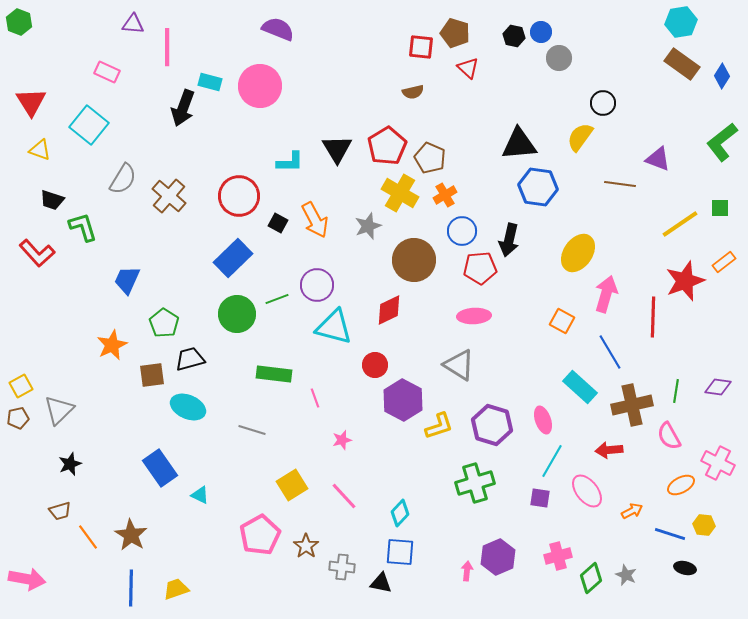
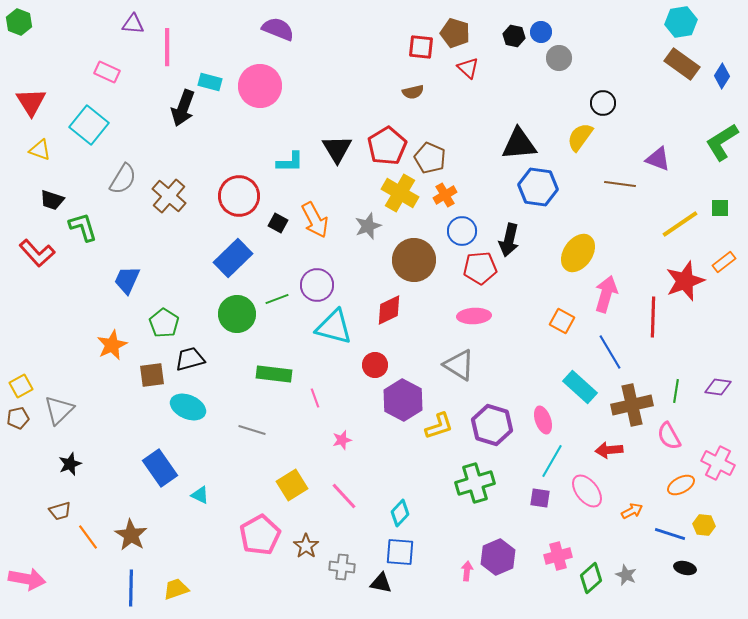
green L-shape at (722, 142): rotated 6 degrees clockwise
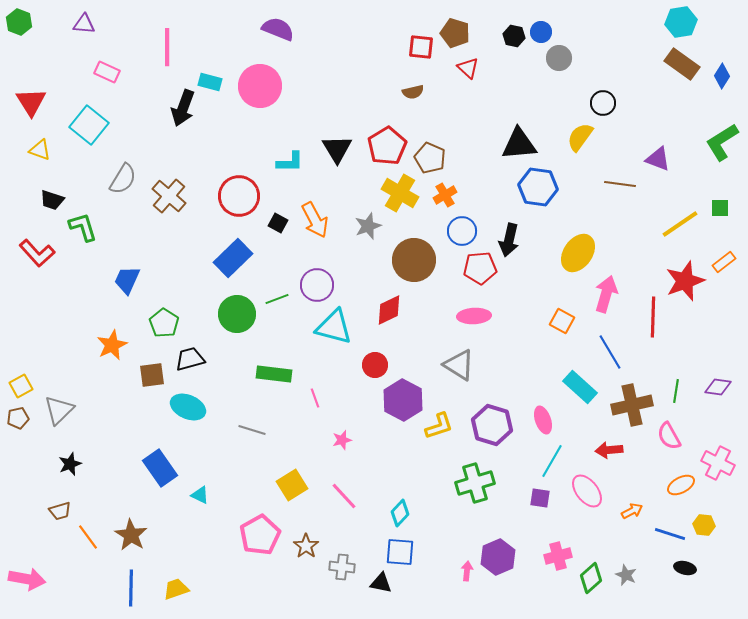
purple triangle at (133, 24): moved 49 px left
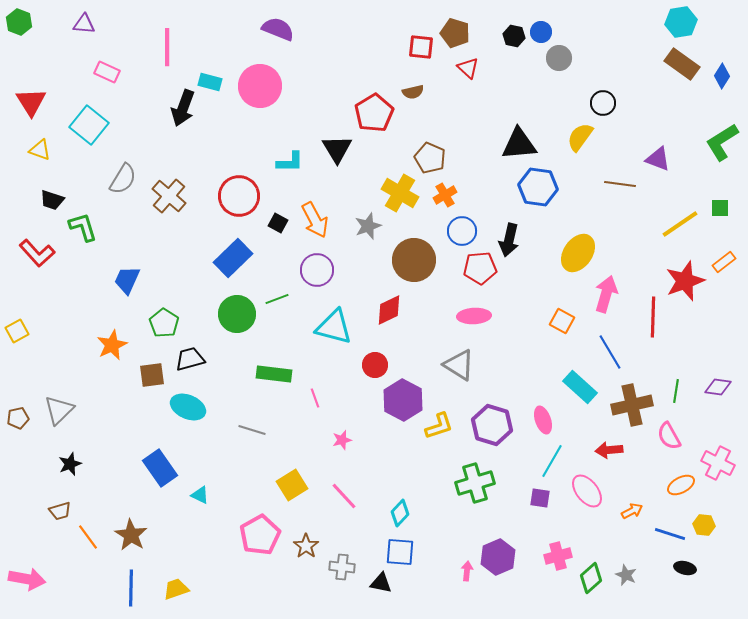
red pentagon at (387, 146): moved 13 px left, 33 px up
purple circle at (317, 285): moved 15 px up
yellow square at (21, 386): moved 4 px left, 55 px up
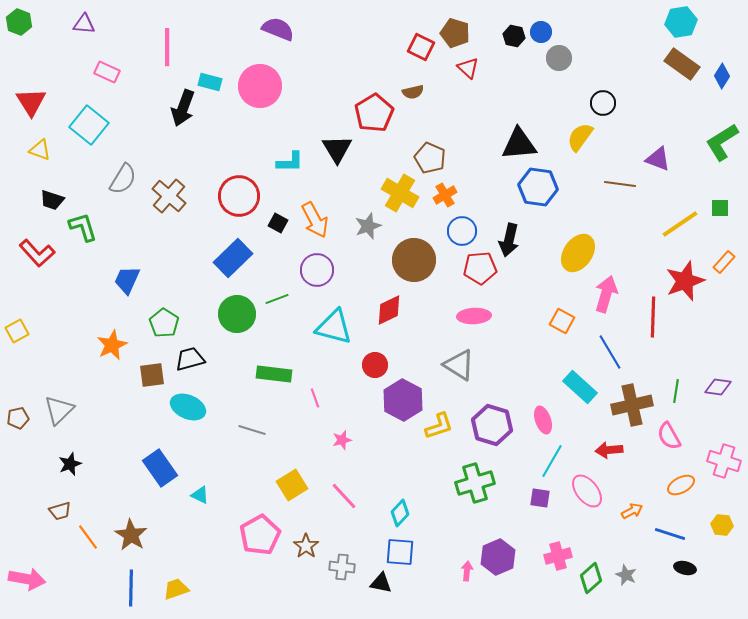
red square at (421, 47): rotated 20 degrees clockwise
orange rectangle at (724, 262): rotated 10 degrees counterclockwise
pink cross at (718, 463): moved 6 px right, 2 px up; rotated 8 degrees counterclockwise
yellow hexagon at (704, 525): moved 18 px right
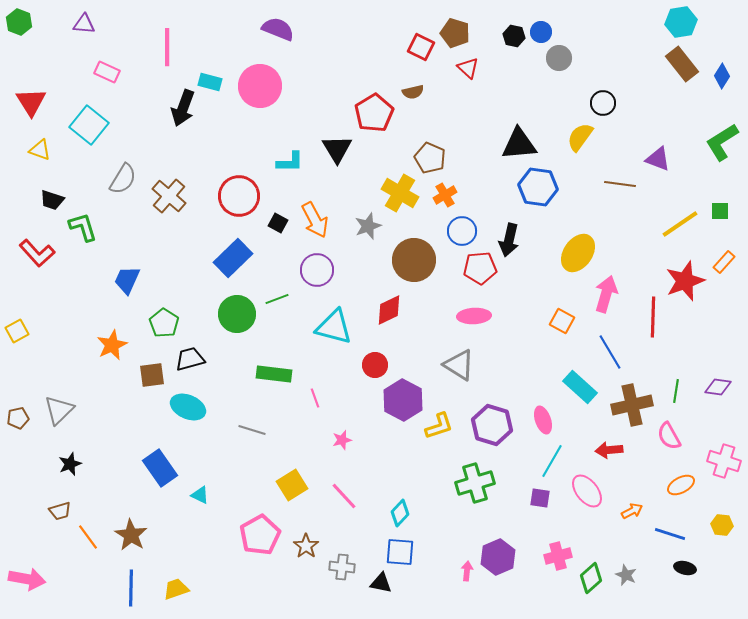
brown rectangle at (682, 64): rotated 16 degrees clockwise
green square at (720, 208): moved 3 px down
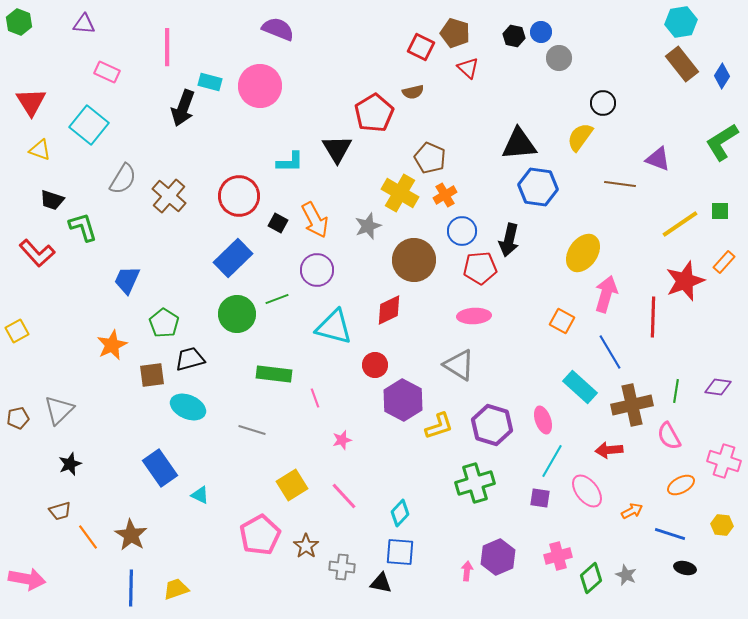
yellow ellipse at (578, 253): moved 5 px right
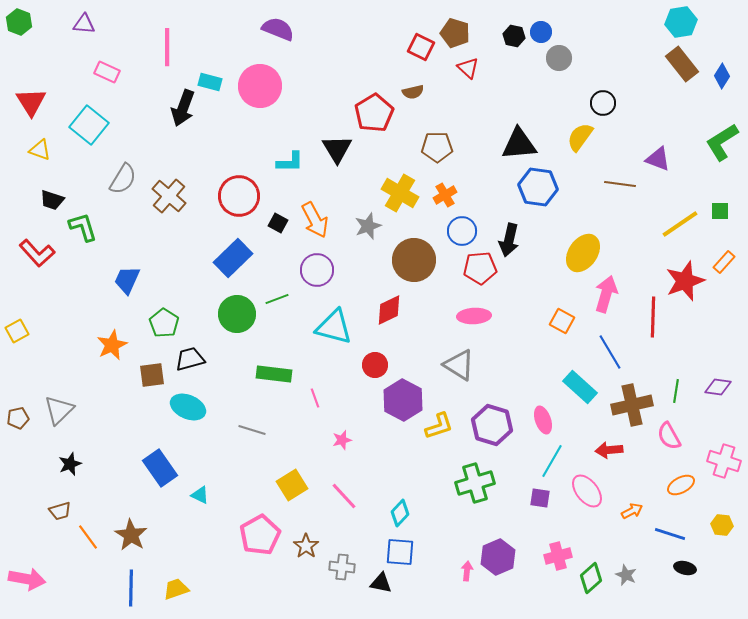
brown pentagon at (430, 158): moved 7 px right, 11 px up; rotated 24 degrees counterclockwise
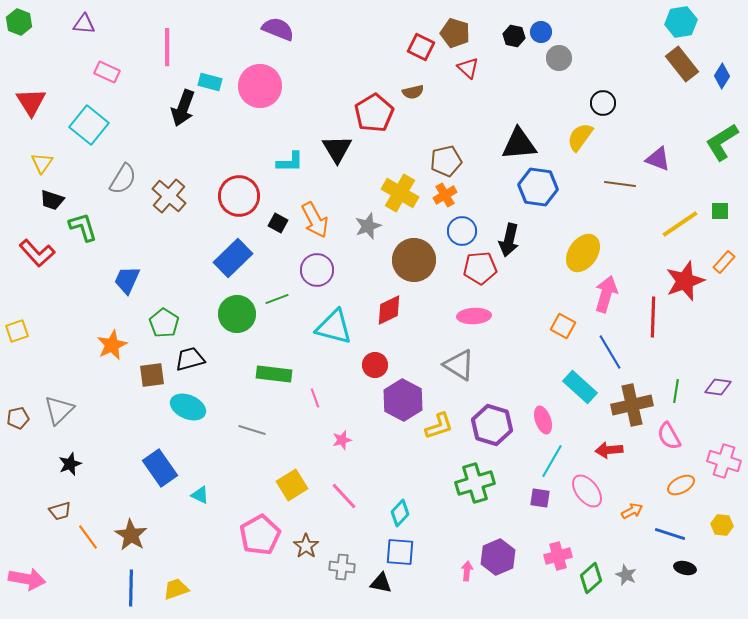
brown pentagon at (437, 147): moved 9 px right, 14 px down; rotated 12 degrees counterclockwise
yellow triangle at (40, 150): moved 2 px right, 13 px down; rotated 45 degrees clockwise
orange square at (562, 321): moved 1 px right, 5 px down
yellow square at (17, 331): rotated 10 degrees clockwise
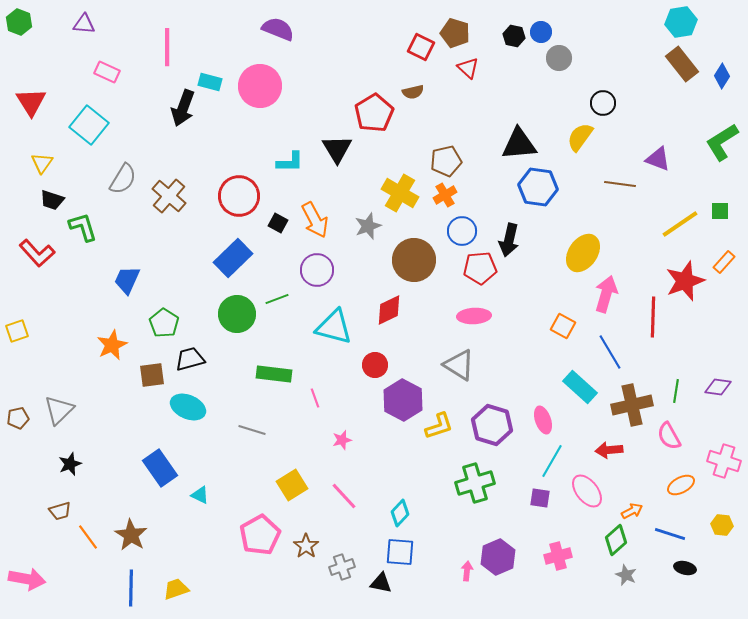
gray cross at (342, 567): rotated 25 degrees counterclockwise
green diamond at (591, 578): moved 25 px right, 38 px up
